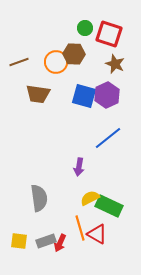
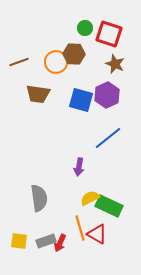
blue square: moved 3 px left, 4 px down
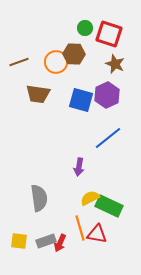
red triangle: rotated 20 degrees counterclockwise
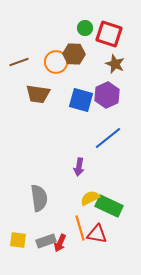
yellow square: moved 1 px left, 1 px up
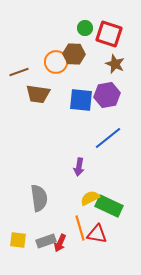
brown line: moved 10 px down
purple hexagon: rotated 15 degrees clockwise
blue square: rotated 10 degrees counterclockwise
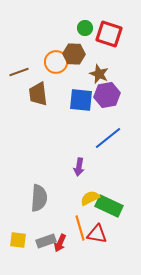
brown star: moved 16 px left, 10 px down
brown trapezoid: rotated 75 degrees clockwise
gray semicircle: rotated 12 degrees clockwise
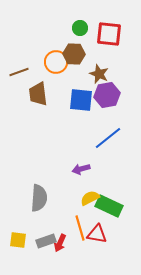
green circle: moved 5 px left
red square: rotated 12 degrees counterclockwise
purple arrow: moved 2 px right, 2 px down; rotated 66 degrees clockwise
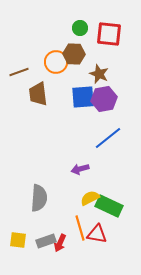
purple hexagon: moved 3 px left, 4 px down
blue square: moved 2 px right, 3 px up; rotated 10 degrees counterclockwise
purple arrow: moved 1 px left
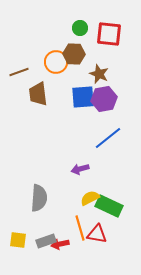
red arrow: moved 1 px down; rotated 54 degrees clockwise
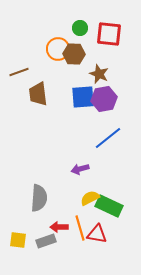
orange circle: moved 2 px right, 13 px up
red arrow: moved 1 px left, 17 px up; rotated 12 degrees clockwise
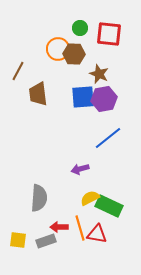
brown line: moved 1 px left, 1 px up; rotated 42 degrees counterclockwise
